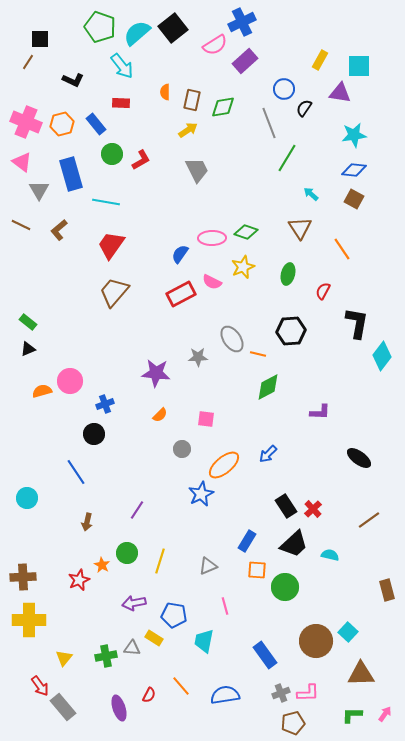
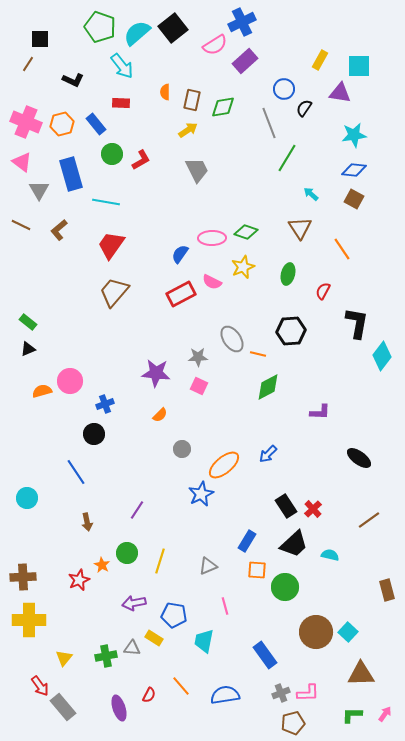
brown line at (28, 62): moved 2 px down
pink square at (206, 419): moved 7 px left, 33 px up; rotated 18 degrees clockwise
brown arrow at (87, 522): rotated 24 degrees counterclockwise
brown circle at (316, 641): moved 9 px up
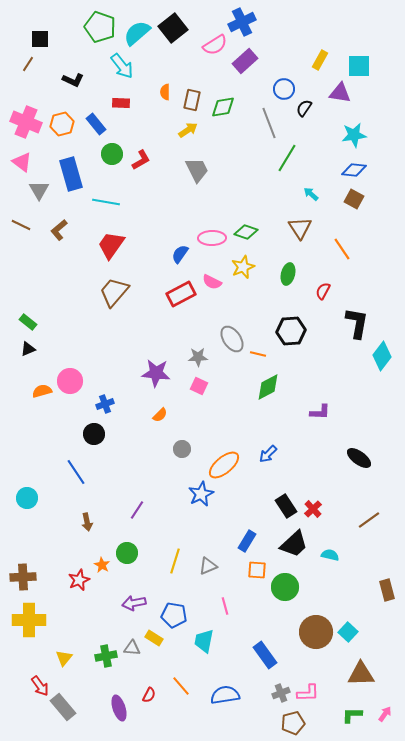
yellow line at (160, 561): moved 15 px right
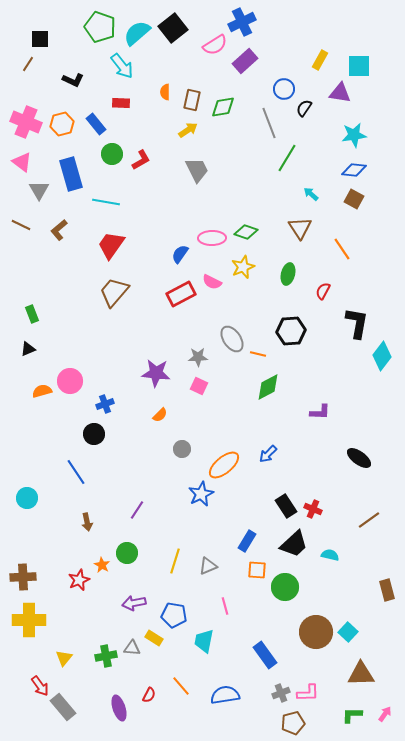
green rectangle at (28, 322): moved 4 px right, 8 px up; rotated 30 degrees clockwise
red cross at (313, 509): rotated 24 degrees counterclockwise
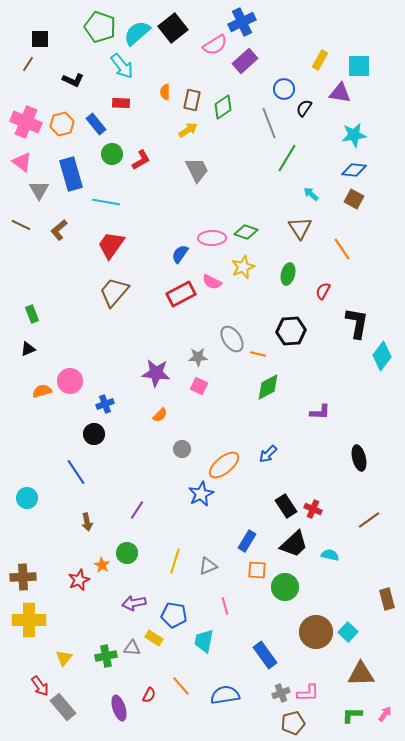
green diamond at (223, 107): rotated 25 degrees counterclockwise
black ellipse at (359, 458): rotated 40 degrees clockwise
brown rectangle at (387, 590): moved 9 px down
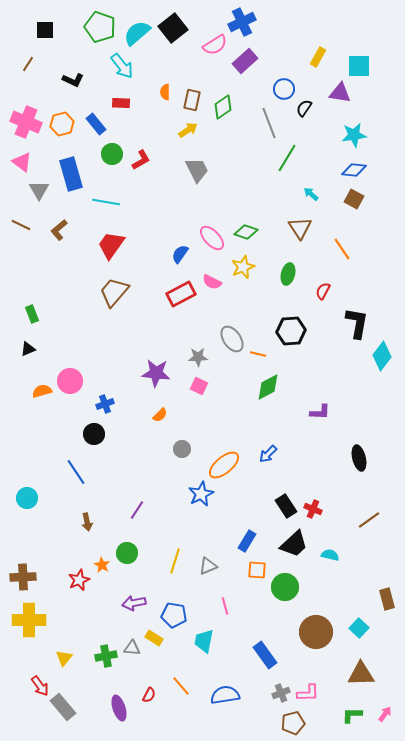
black square at (40, 39): moved 5 px right, 9 px up
yellow rectangle at (320, 60): moved 2 px left, 3 px up
pink ellipse at (212, 238): rotated 48 degrees clockwise
cyan square at (348, 632): moved 11 px right, 4 px up
